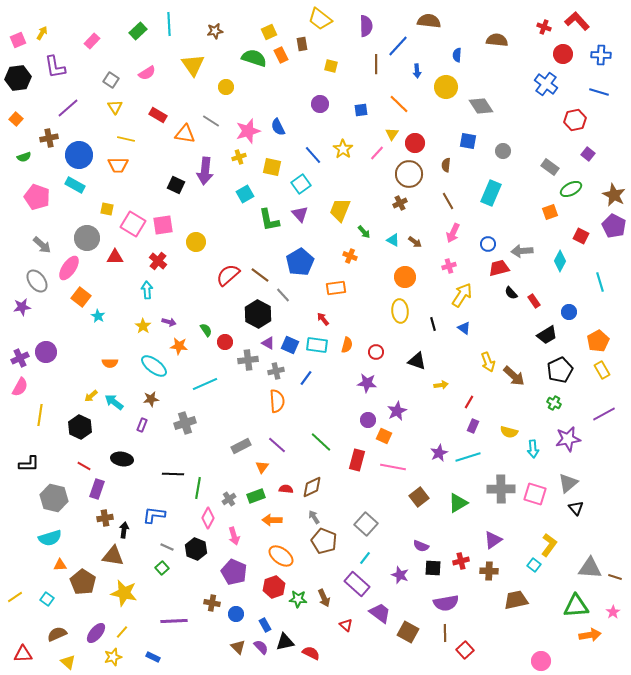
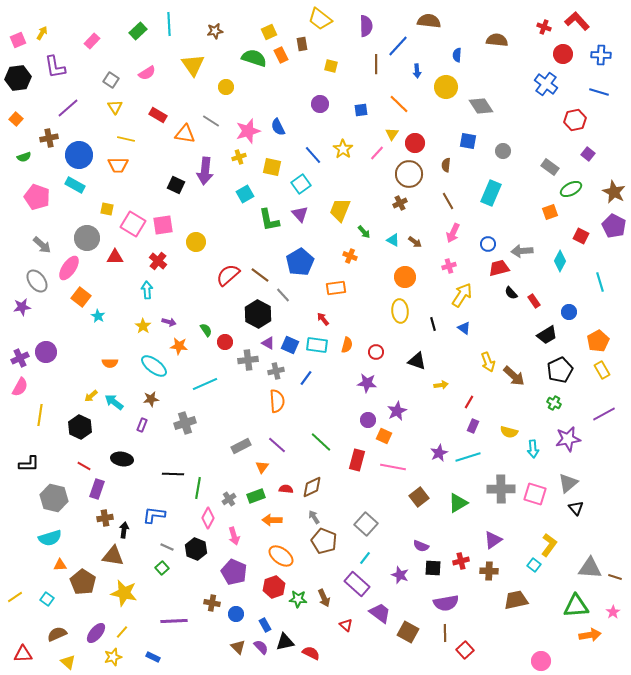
brown star at (614, 195): moved 3 px up
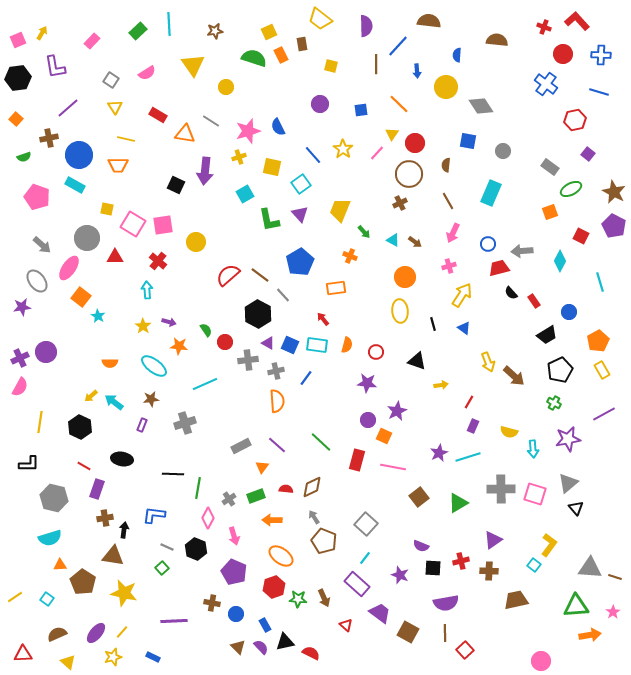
yellow line at (40, 415): moved 7 px down
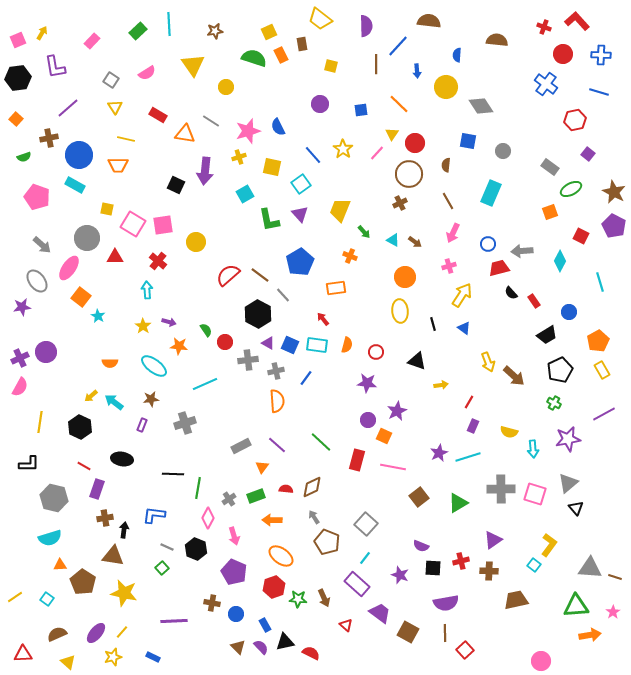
brown pentagon at (324, 541): moved 3 px right, 1 px down
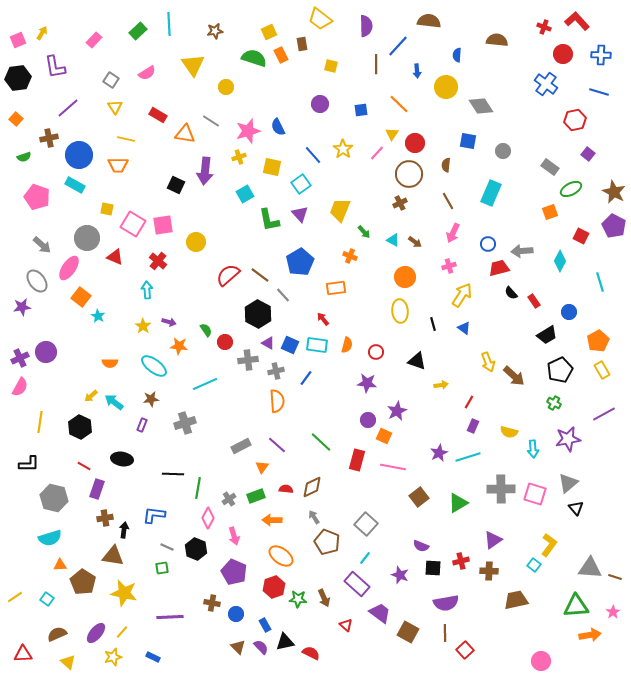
pink rectangle at (92, 41): moved 2 px right, 1 px up
red triangle at (115, 257): rotated 24 degrees clockwise
green square at (162, 568): rotated 32 degrees clockwise
purple line at (174, 621): moved 4 px left, 4 px up
